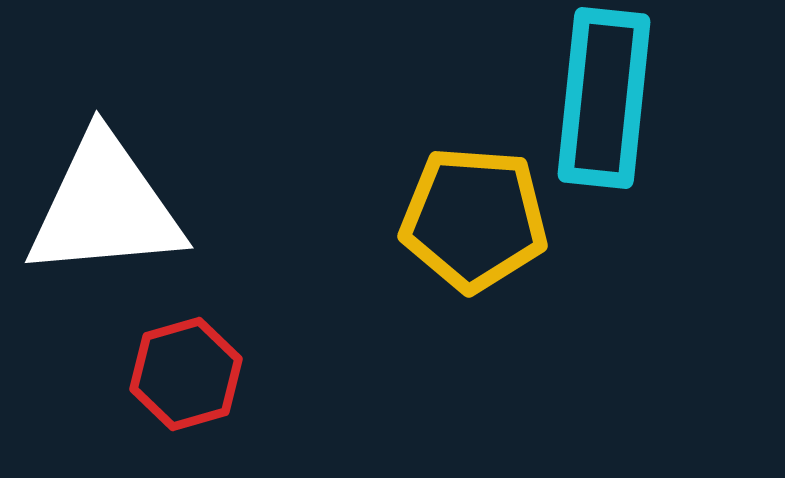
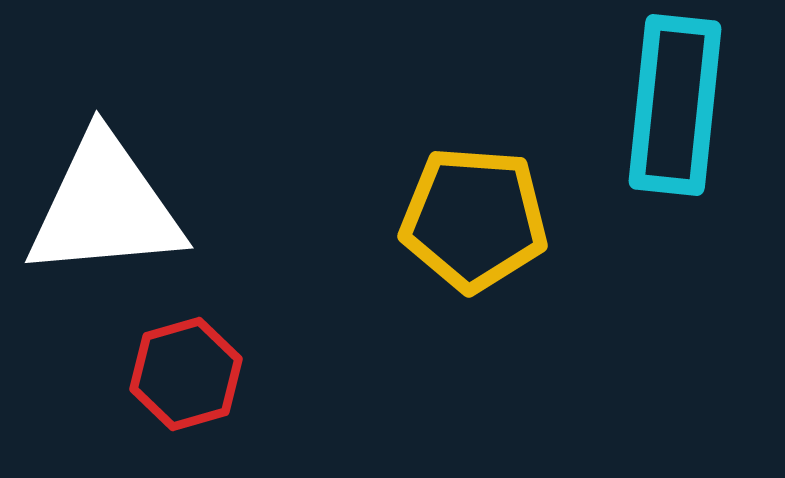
cyan rectangle: moved 71 px right, 7 px down
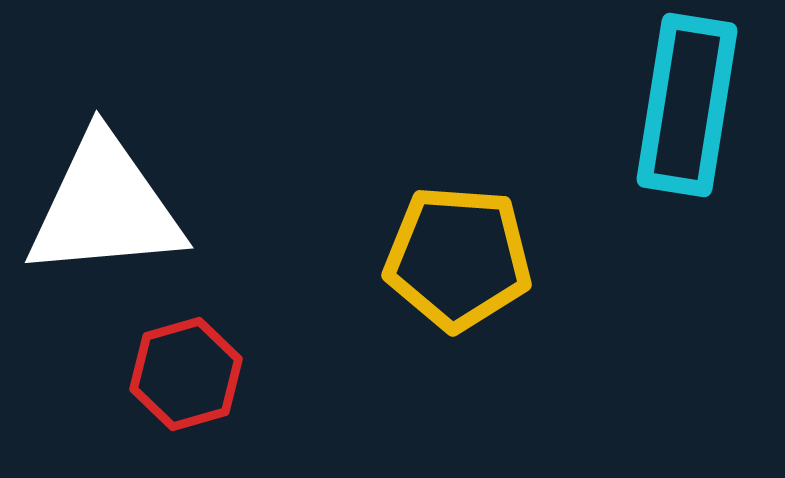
cyan rectangle: moved 12 px right; rotated 3 degrees clockwise
yellow pentagon: moved 16 px left, 39 px down
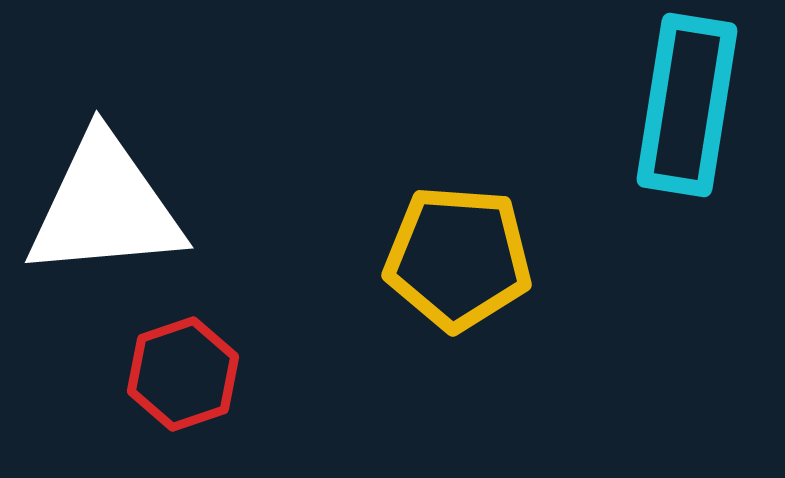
red hexagon: moved 3 px left; rotated 3 degrees counterclockwise
